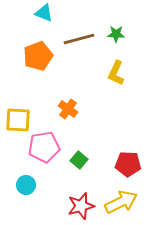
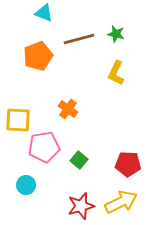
green star: rotated 12 degrees clockwise
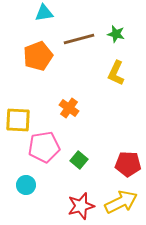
cyan triangle: rotated 30 degrees counterclockwise
orange cross: moved 1 px right, 1 px up
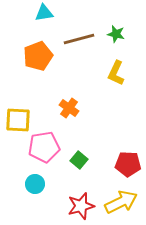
cyan circle: moved 9 px right, 1 px up
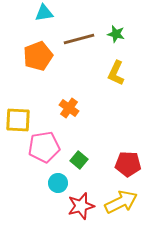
cyan circle: moved 23 px right, 1 px up
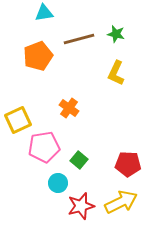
yellow square: rotated 28 degrees counterclockwise
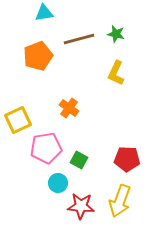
pink pentagon: moved 2 px right, 1 px down
green square: rotated 12 degrees counterclockwise
red pentagon: moved 1 px left, 5 px up
yellow arrow: moved 1 px left, 1 px up; rotated 136 degrees clockwise
red star: rotated 20 degrees clockwise
